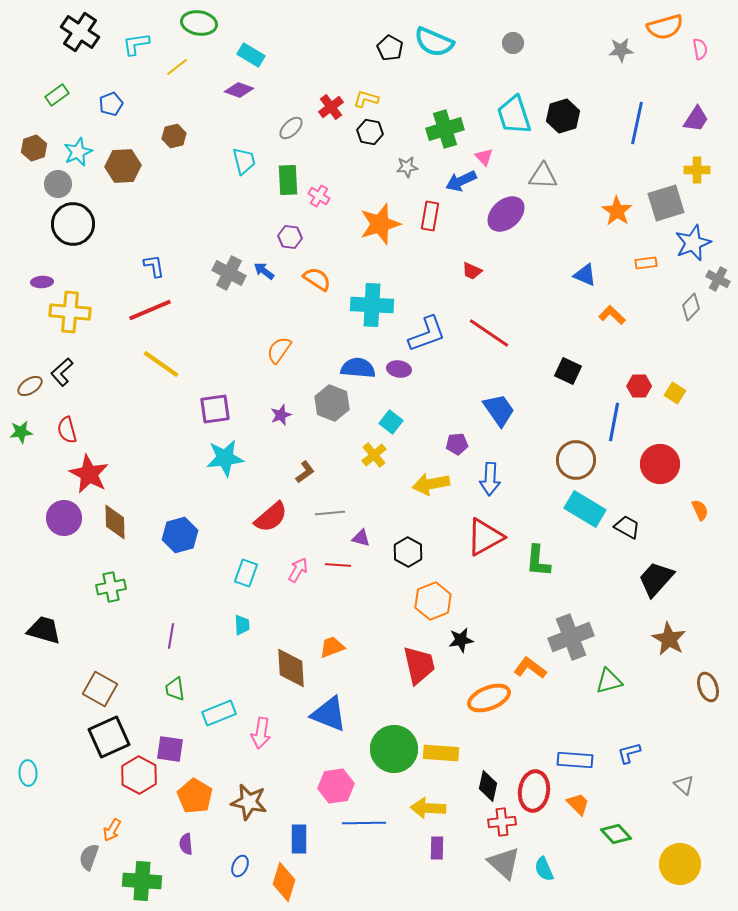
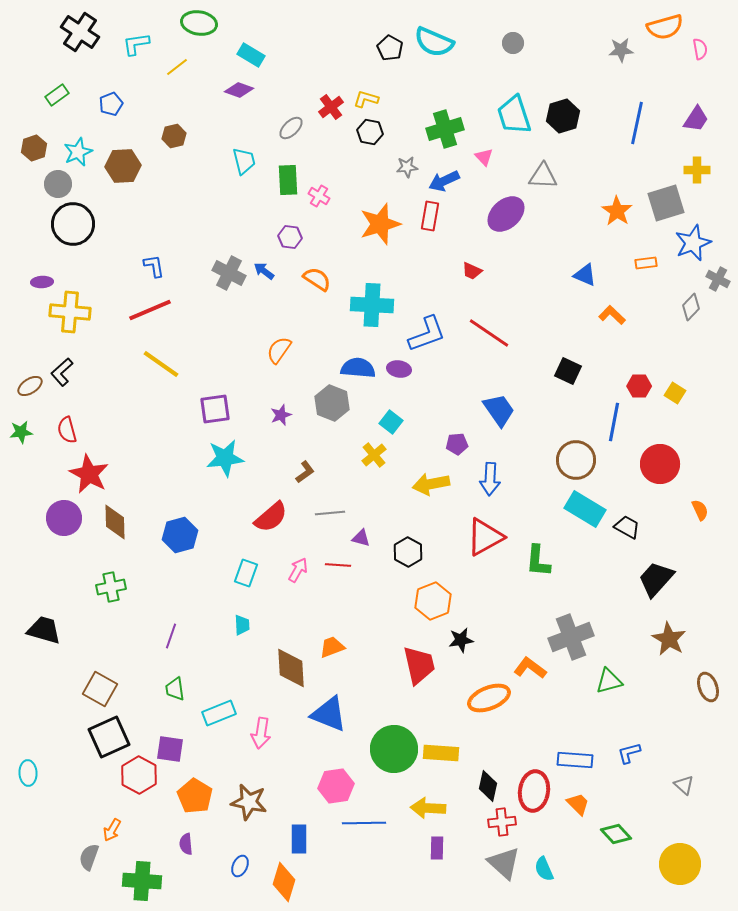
blue arrow at (461, 181): moved 17 px left
purple line at (171, 636): rotated 10 degrees clockwise
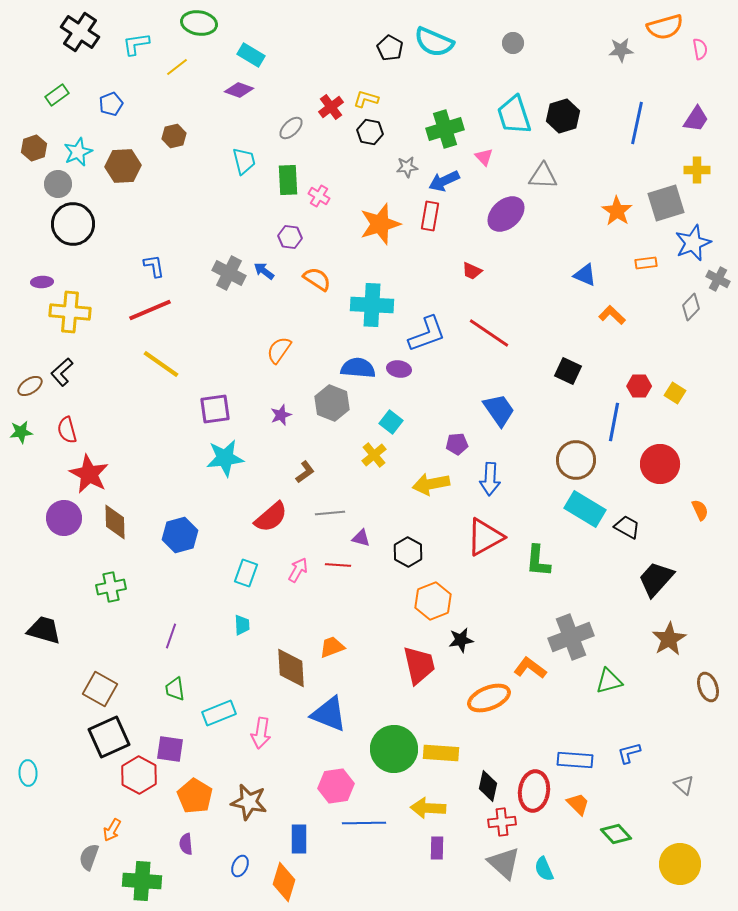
brown star at (669, 639): rotated 12 degrees clockwise
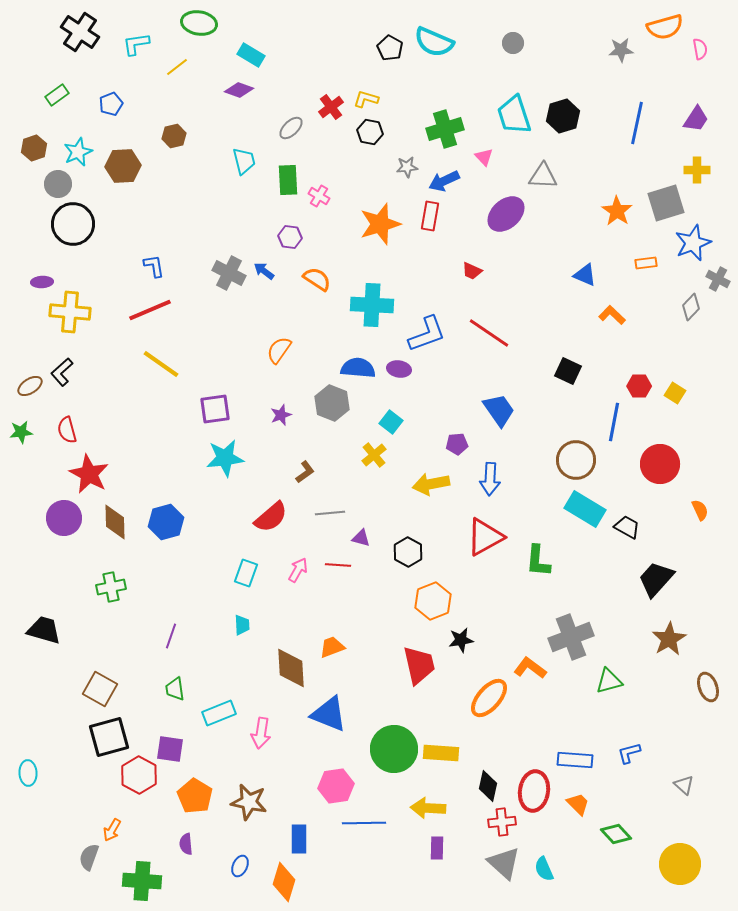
blue hexagon at (180, 535): moved 14 px left, 13 px up
orange ellipse at (489, 698): rotated 27 degrees counterclockwise
black square at (109, 737): rotated 9 degrees clockwise
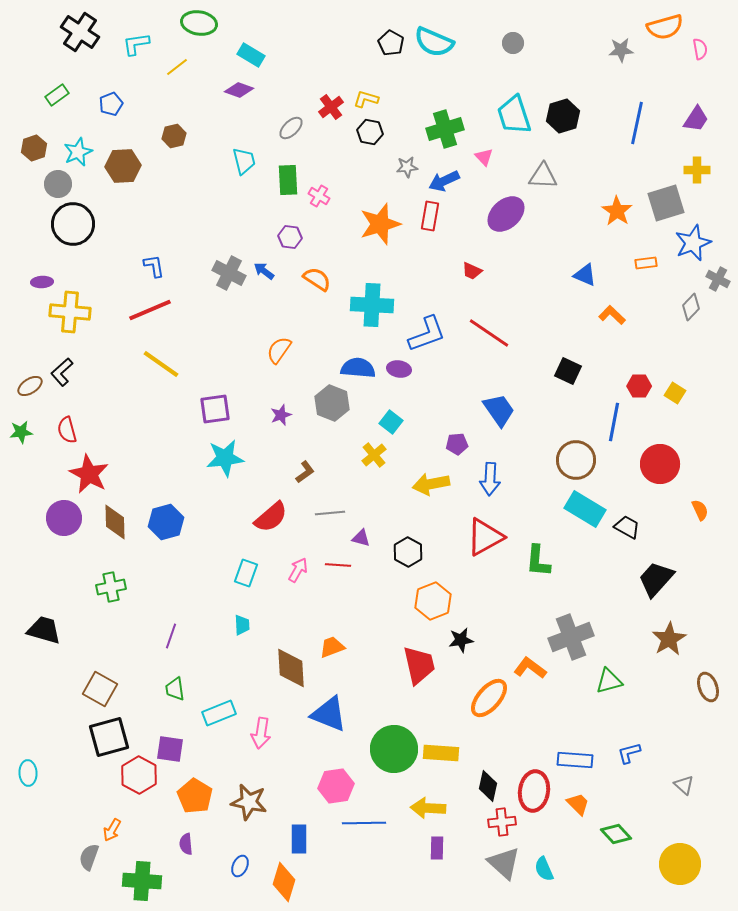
black pentagon at (390, 48): moved 1 px right, 5 px up
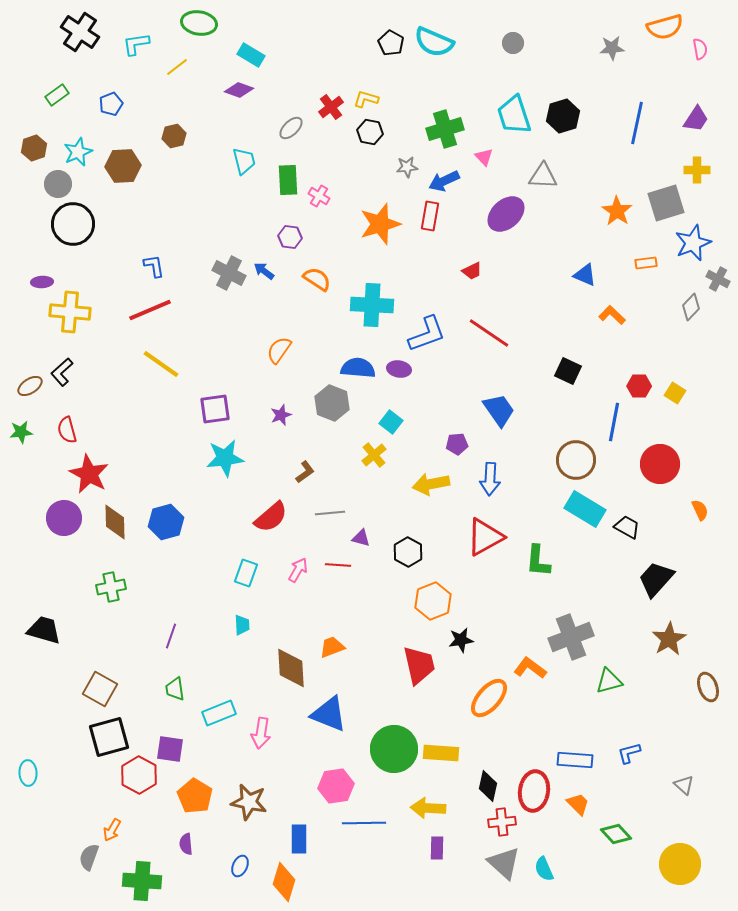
gray star at (621, 50): moved 9 px left, 2 px up
red trapezoid at (472, 271): rotated 50 degrees counterclockwise
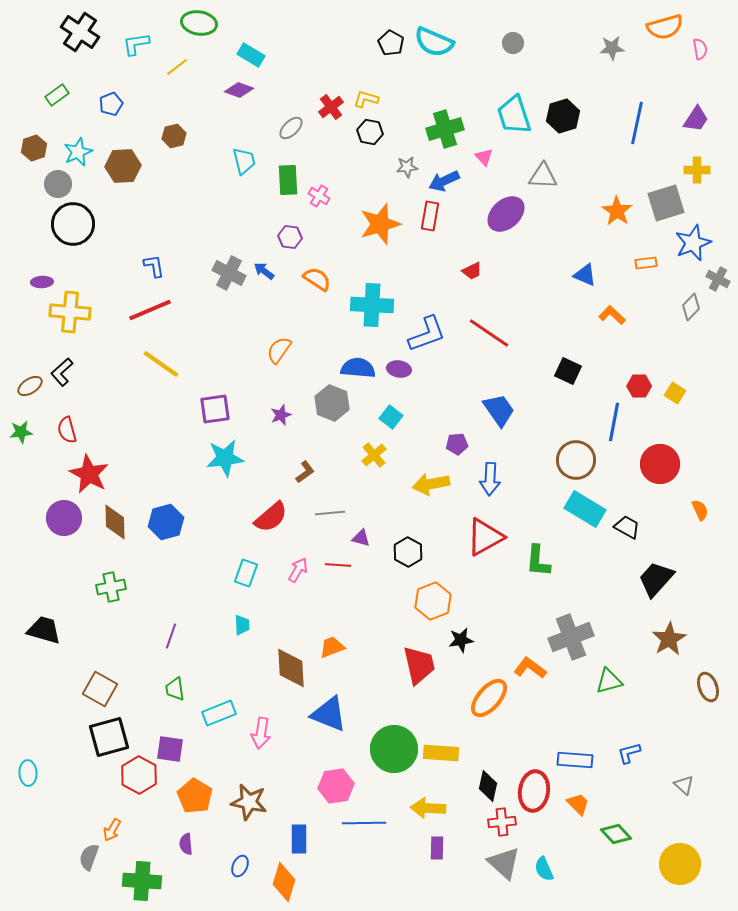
cyan square at (391, 422): moved 5 px up
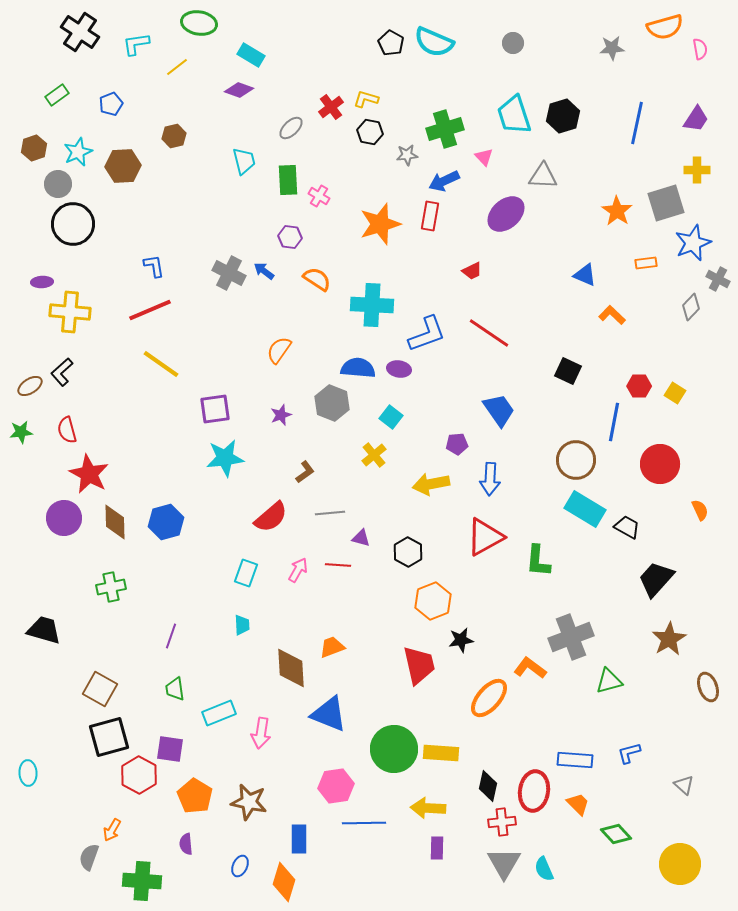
gray star at (407, 167): moved 12 px up
gray triangle at (504, 863): rotated 18 degrees clockwise
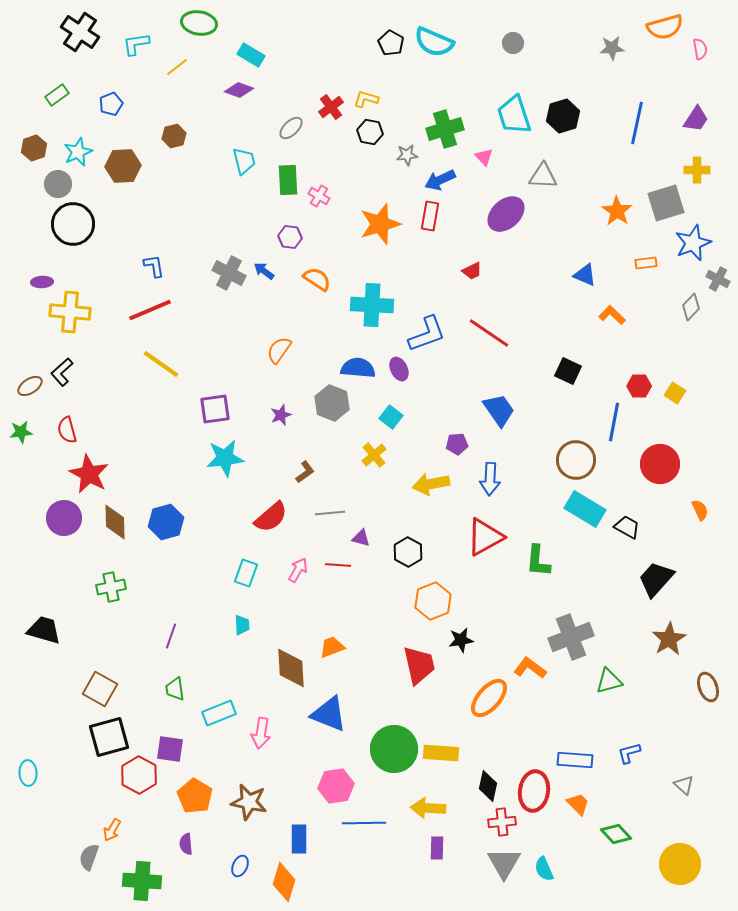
blue arrow at (444, 181): moved 4 px left, 1 px up
purple ellipse at (399, 369): rotated 55 degrees clockwise
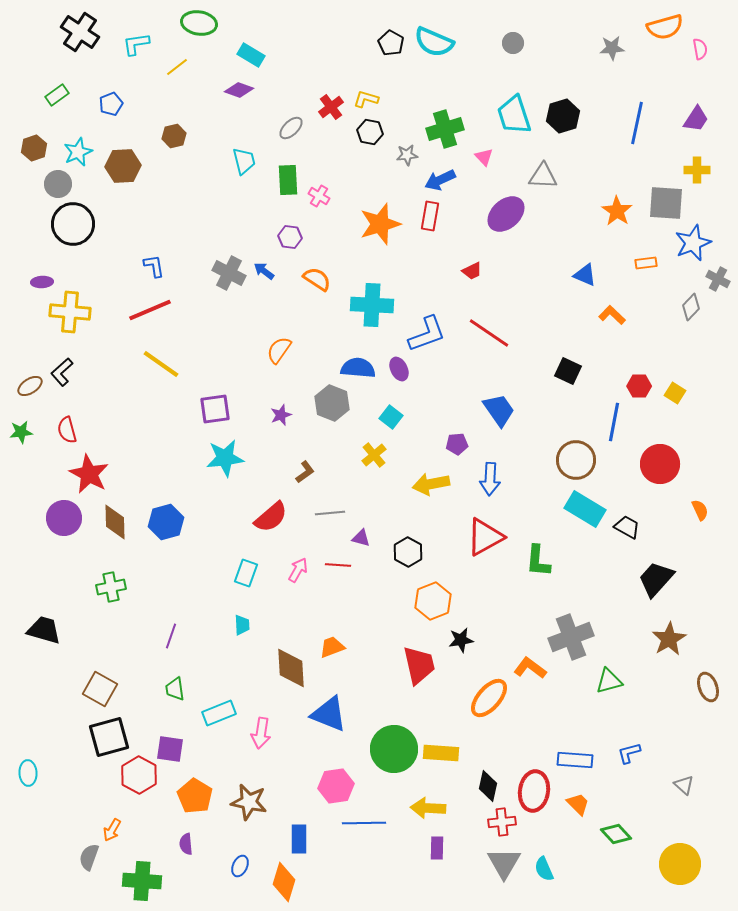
gray square at (666, 203): rotated 21 degrees clockwise
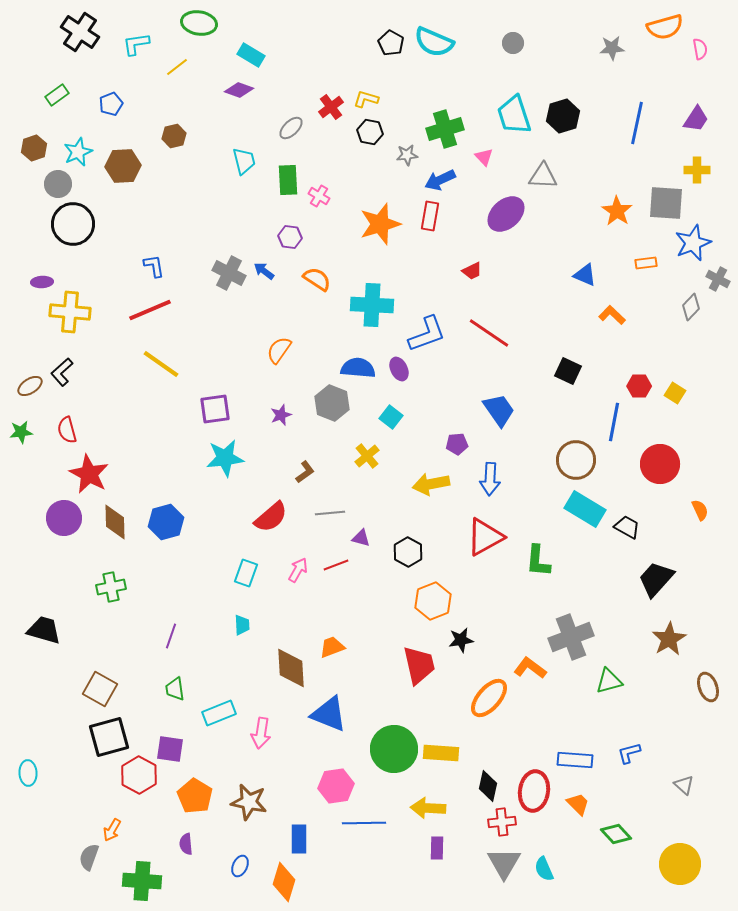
yellow cross at (374, 455): moved 7 px left, 1 px down
red line at (338, 565): moved 2 px left; rotated 25 degrees counterclockwise
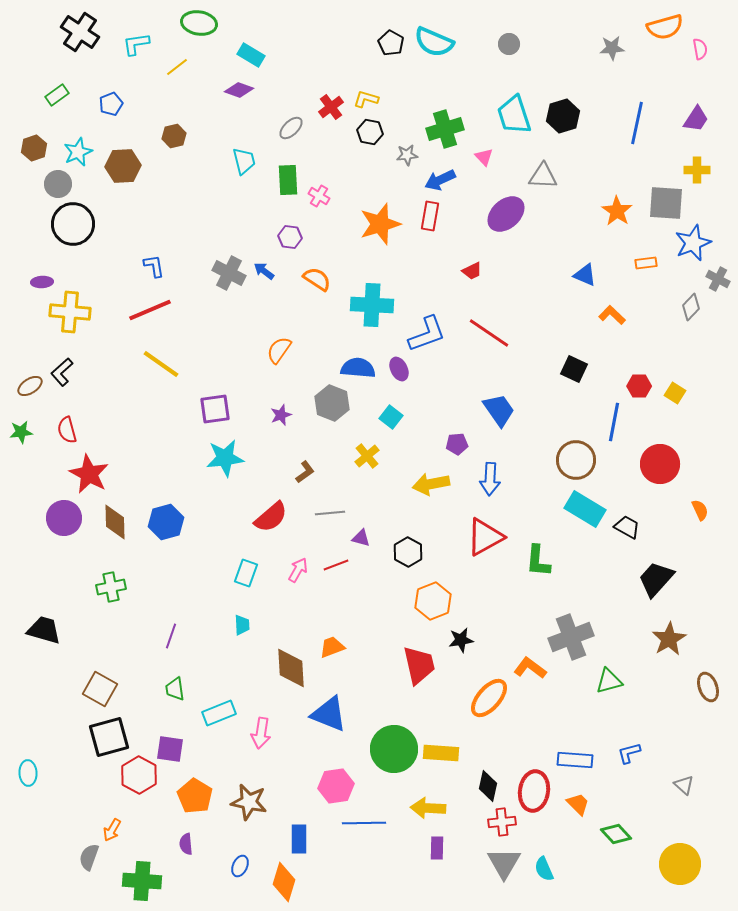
gray circle at (513, 43): moved 4 px left, 1 px down
black square at (568, 371): moved 6 px right, 2 px up
